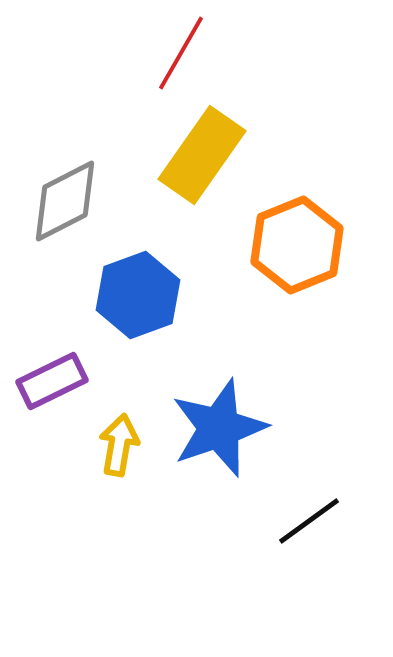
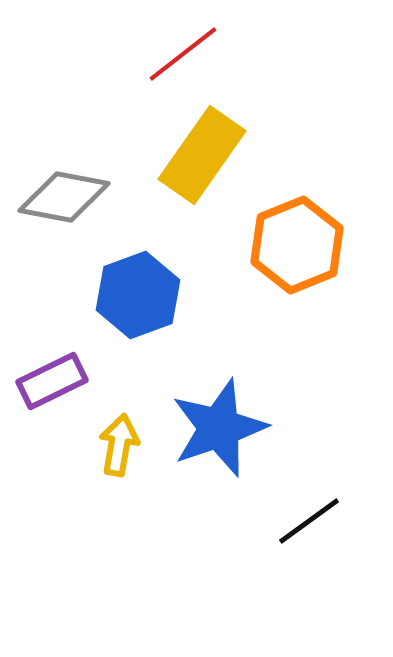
red line: moved 2 px right, 1 px down; rotated 22 degrees clockwise
gray diamond: moved 1 px left, 4 px up; rotated 38 degrees clockwise
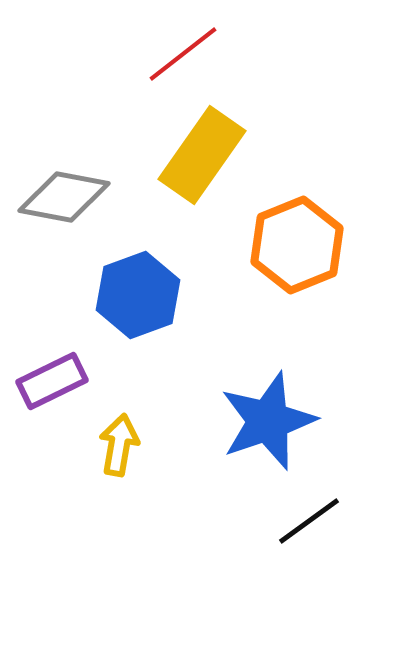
blue star: moved 49 px right, 7 px up
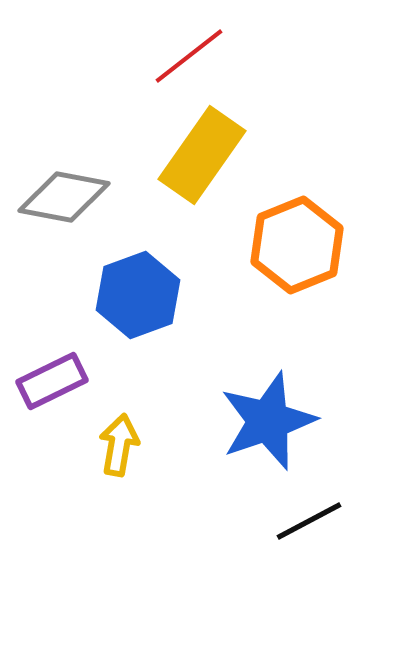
red line: moved 6 px right, 2 px down
black line: rotated 8 degrees clockwise
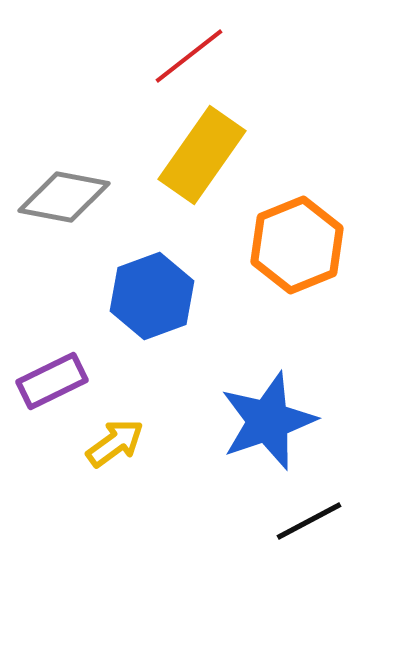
blue hexagon: moved 14 px right, 1 px down
yellow arrow: moved 4 px left, 2 px up; rotated 44 degrees clockwise
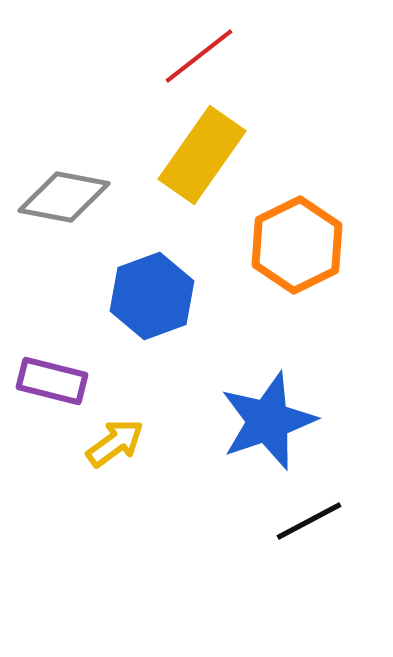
red line: moved 10 px right
orange hexagon: rotated 4 degrees counterclockwise
purple rectangle: rotated 40 degrees clockwise
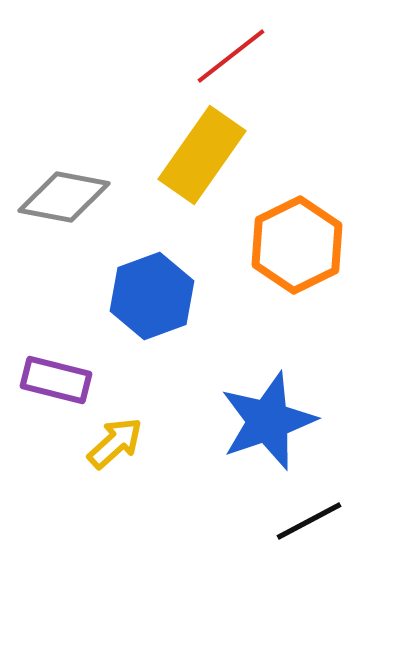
red line: moved 32 px right
purple rectangle: moved 4 px right, 1 px up
yellow arrow: rotated 6 degrees counterclockwise
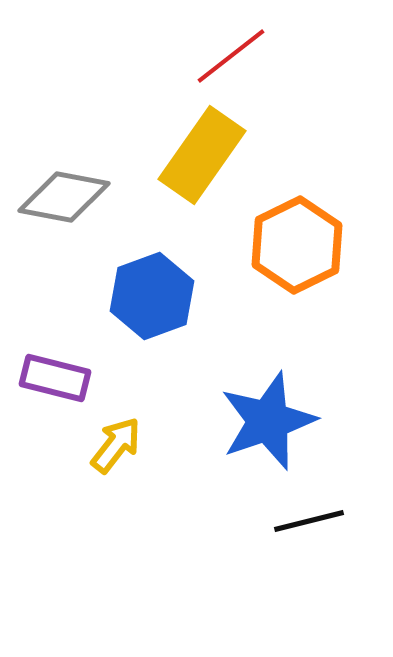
purple rectangle: moved 1 px left, 2 px up
yellow arrow: moved 1 px right, 2 px down; rotated 10 degrees counterclockwise
black line: rotated 14 degrees clockwise
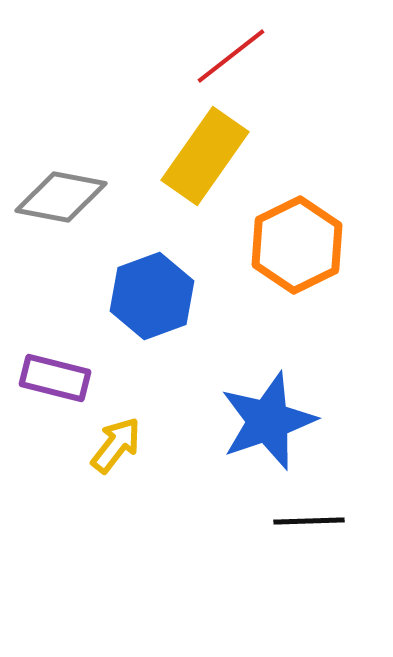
yellow rectangle: moved 3 px right, 1 px down
gray diamond: moved 3 px left
black line: rotated 12 degrees clockwise
